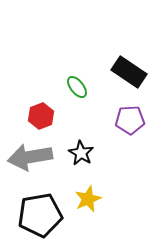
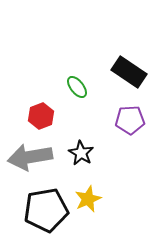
black pentagon: moved 6 px right, 5 px up
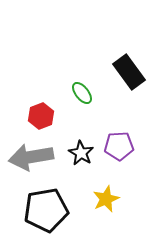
black rectangle: rotated 20 degrees clockwise
green ellipse: moved 5 px right, 6 px down
purple pentagon: moved 11 px left, 26 px down
gray arrow: moved 1 px right
yellow star: moved 18 px right
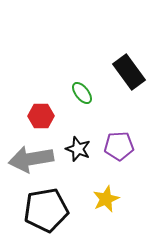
red hexagon: rotated 20 degrees clockwise
black star: moved 3 px left, 4 px up; rotated 10 degrees counterclockwise
gray arrow: moved 2 px down
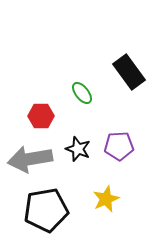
gray arrow: moved 1 px left
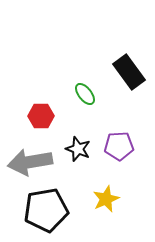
green ellipse: moved 3 px right, 1 px down
gray arrow: moved 3 px down
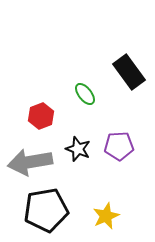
red hexagon: rotated 20 degrees counterclockwise
yellow star: moved 17 px down
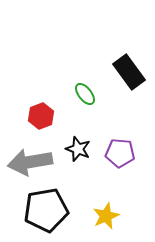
purple pentagon: moved 1 px right, 7 px down; rotated 8 degrees clockwise
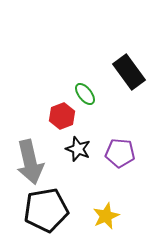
red hexagon: moved 21 px right
gray arrow: rotated 93 degrees counterclockwise
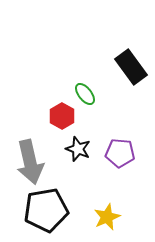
black rectangle: moved 2 px right, 5 px up
red hexagon: rotated 10 degrees counterclockwise
yellow star: moved 1 px right, 1 px down
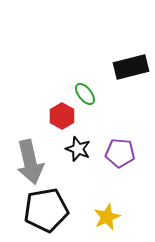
black rectangle: rotated 68 degrees counterclockwise
